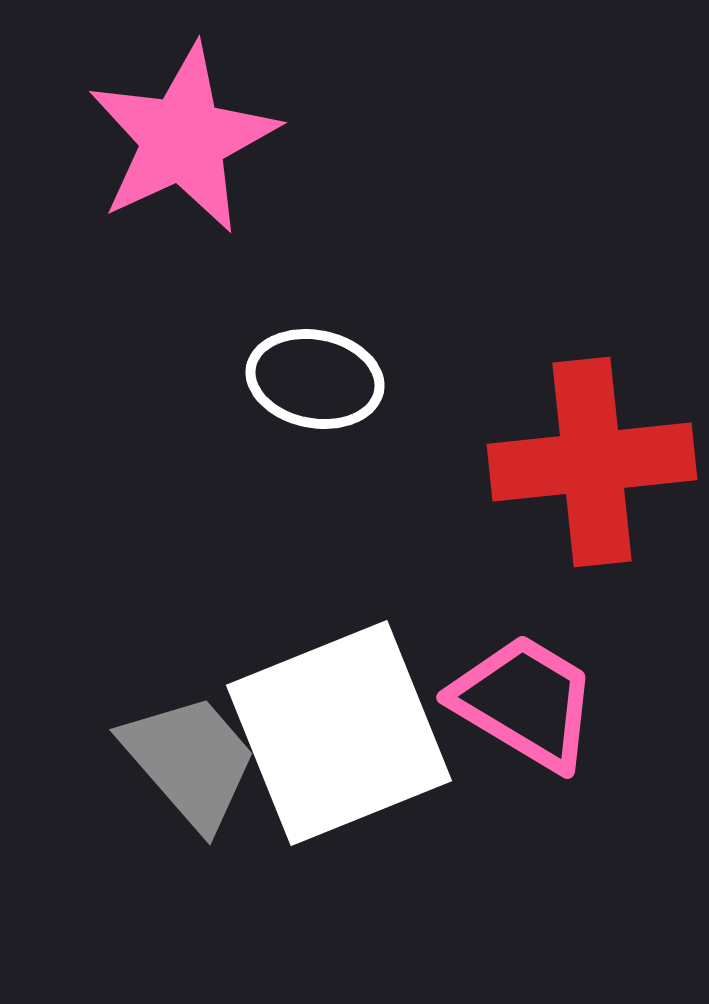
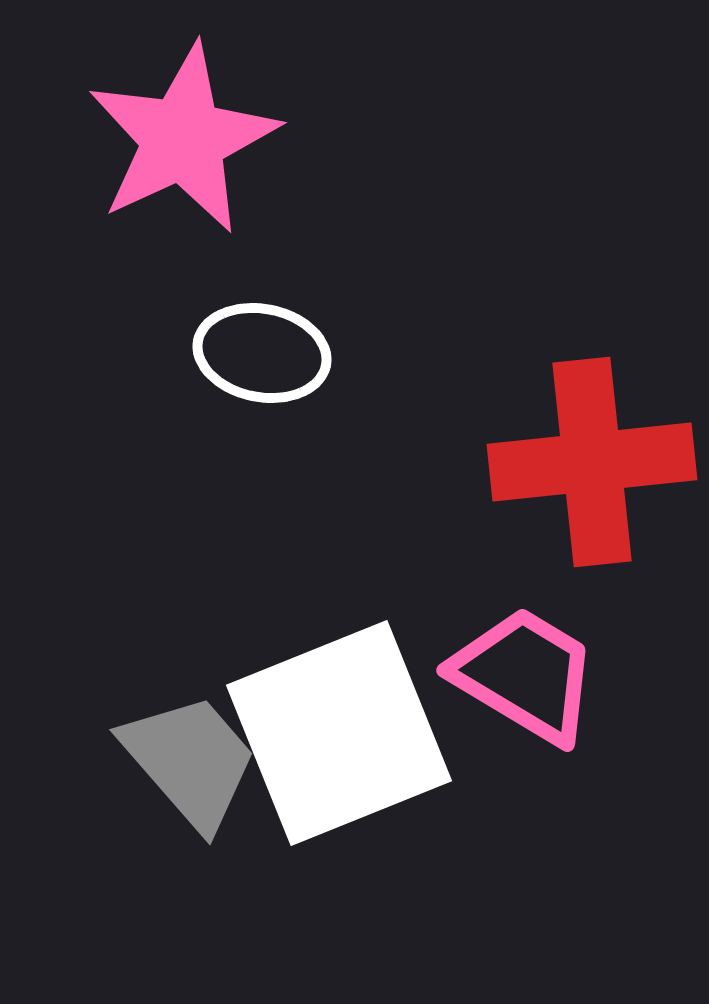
white ellipse: moved 53 px left, 26 px up
pink trapezoid: moved 27 px up
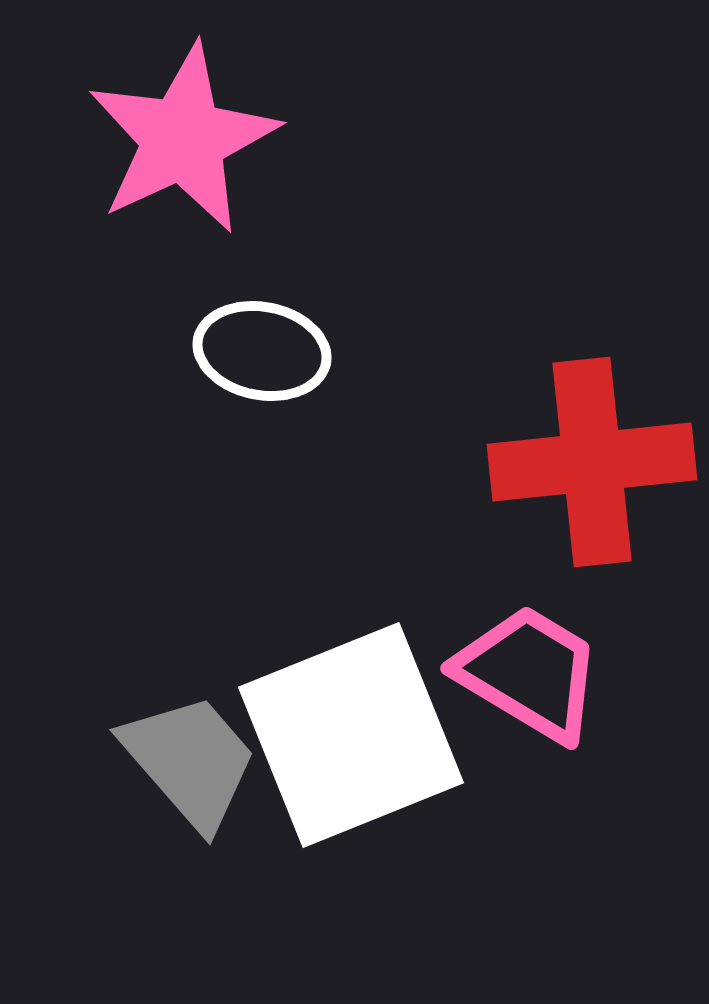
white ellipse: moved 2 px up
pink trapezoid: moved 4 px right, 2 px up
white square: moved 12 px right, 2 px down
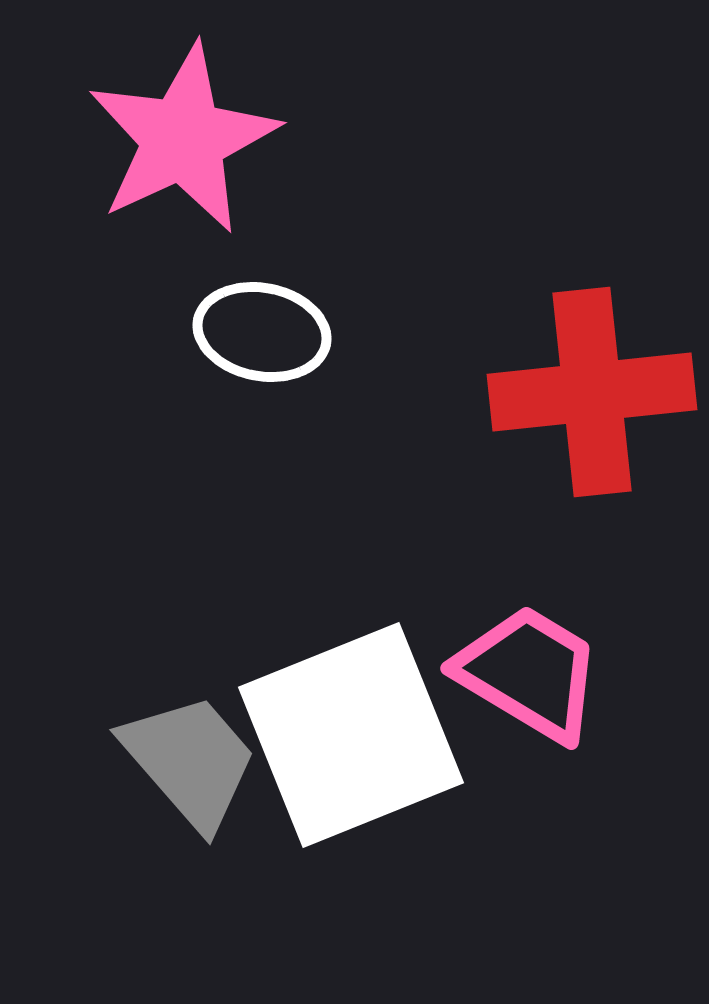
white ellipse: moved 19 px up
red cross: moved 70 px up
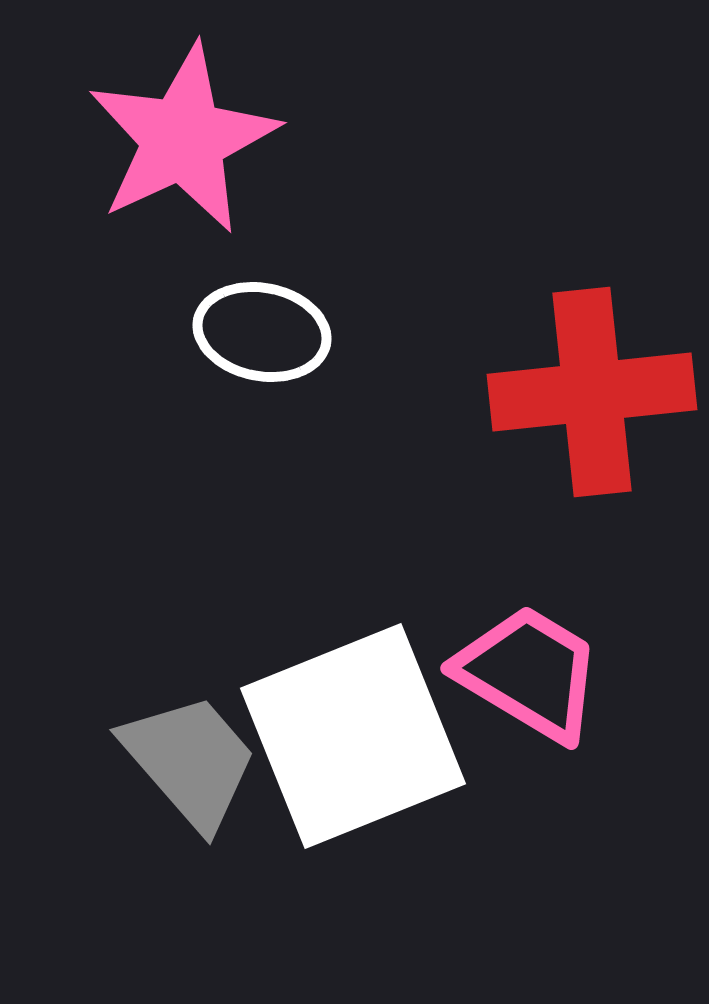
white square: moved 2 px right, 1 px down
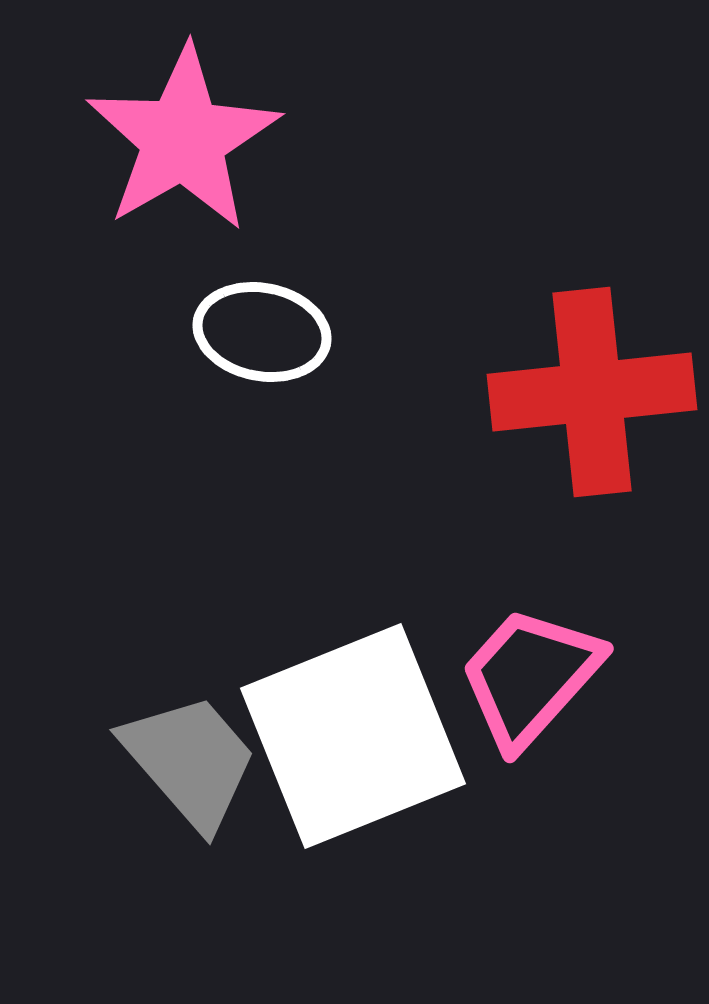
pink star: rotated 5 degrees counterclockwise
pink trapezoid: moved 1 px right, 4 px down; rotated 79 degrees counterclockwise
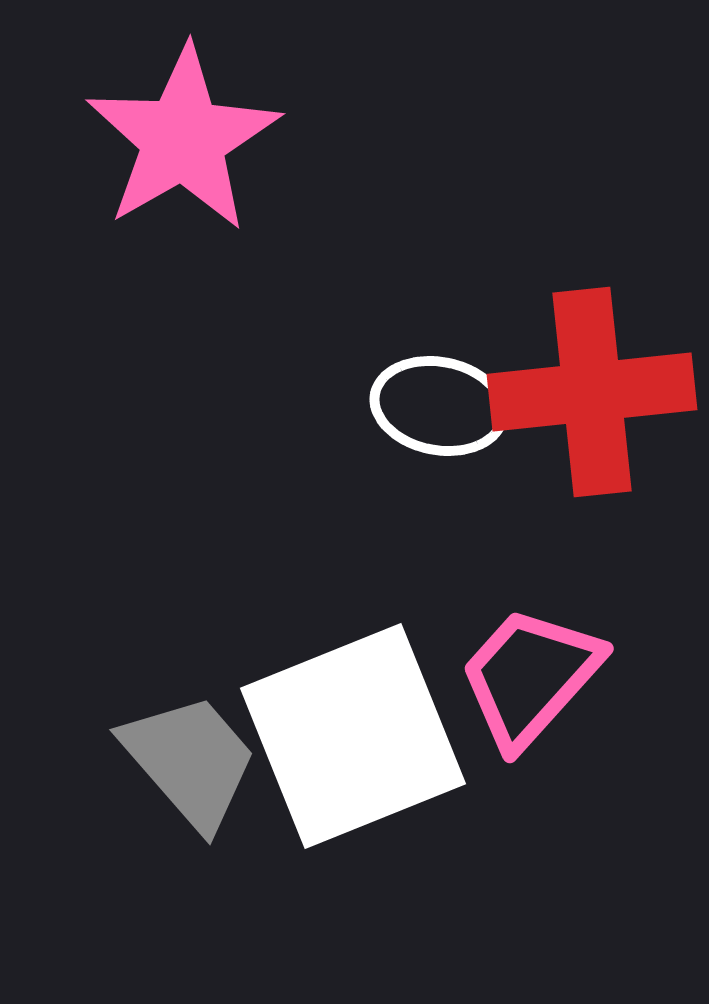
white ellipse: moved 177 px right, 74 px down
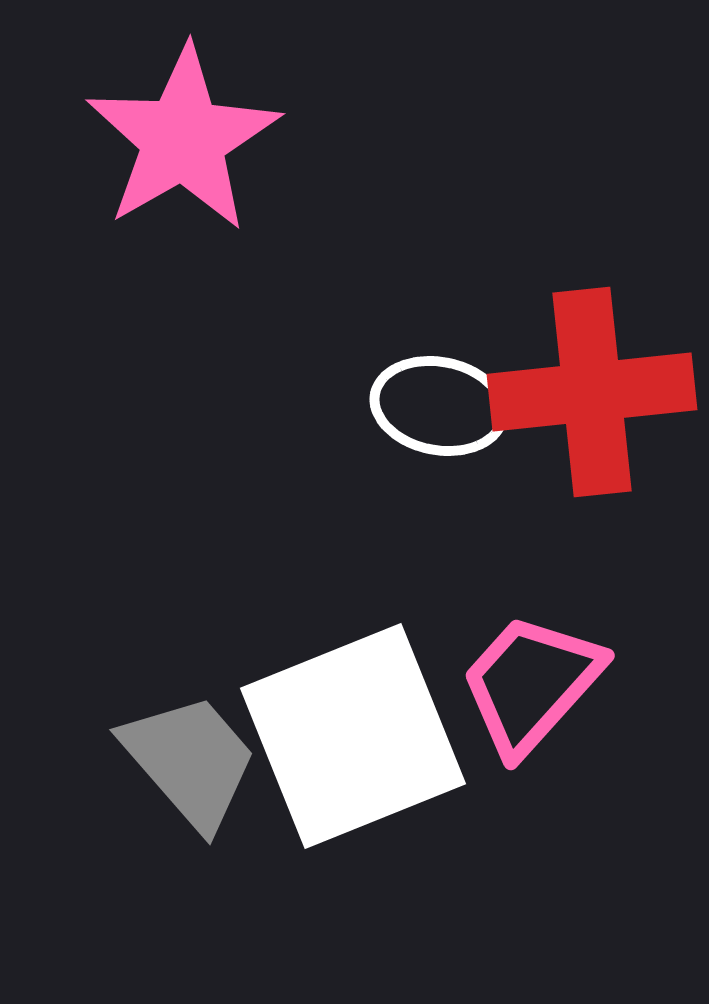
pink trapezoid: moved 1 px right, 7 px down
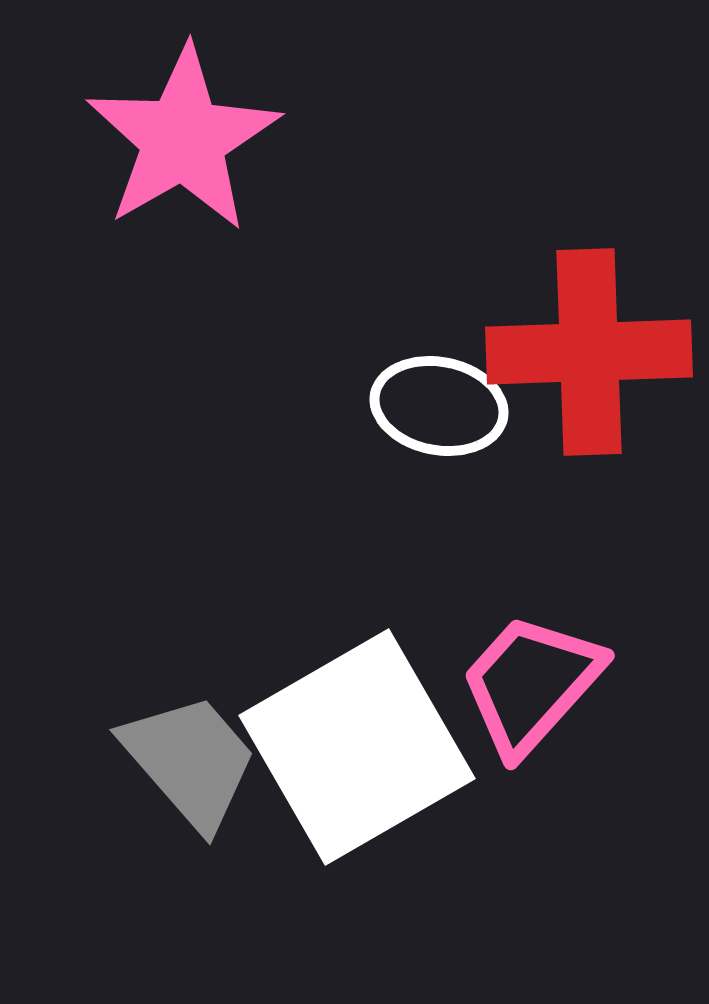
red cross: moved 3 px left, 40 px up; rotated 4 degrees clockwise
white square: moved 4 px right, 11 px down; rotated 8 degrees counterclockwise
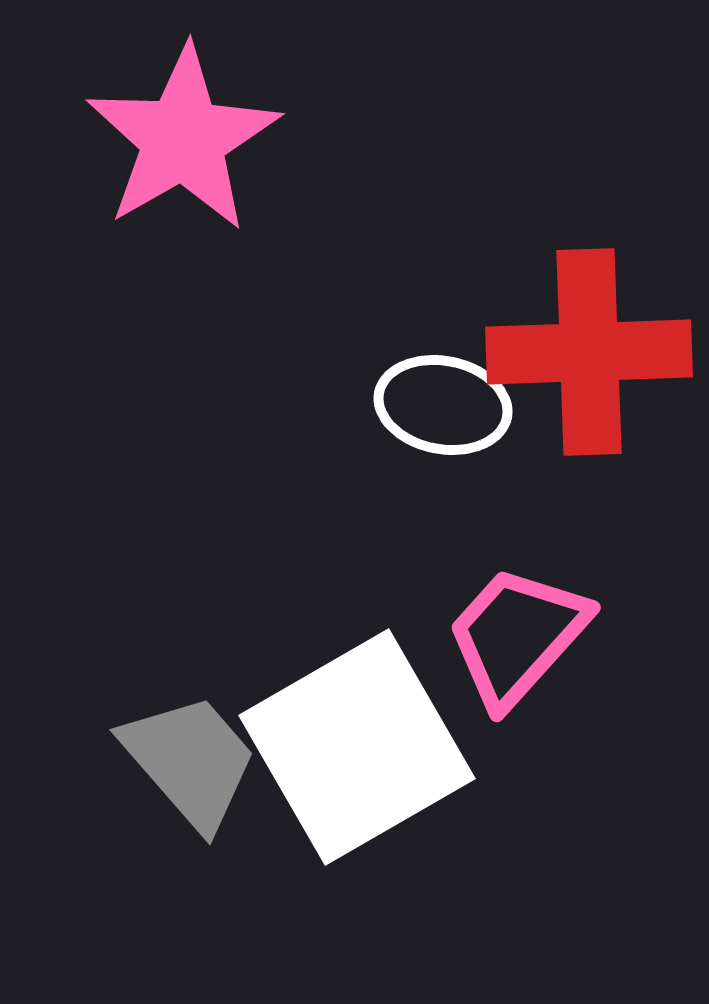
white ellipse: moved 4 px right, 1 px up
pink trapezoid: moved 14 px left, 48 px up
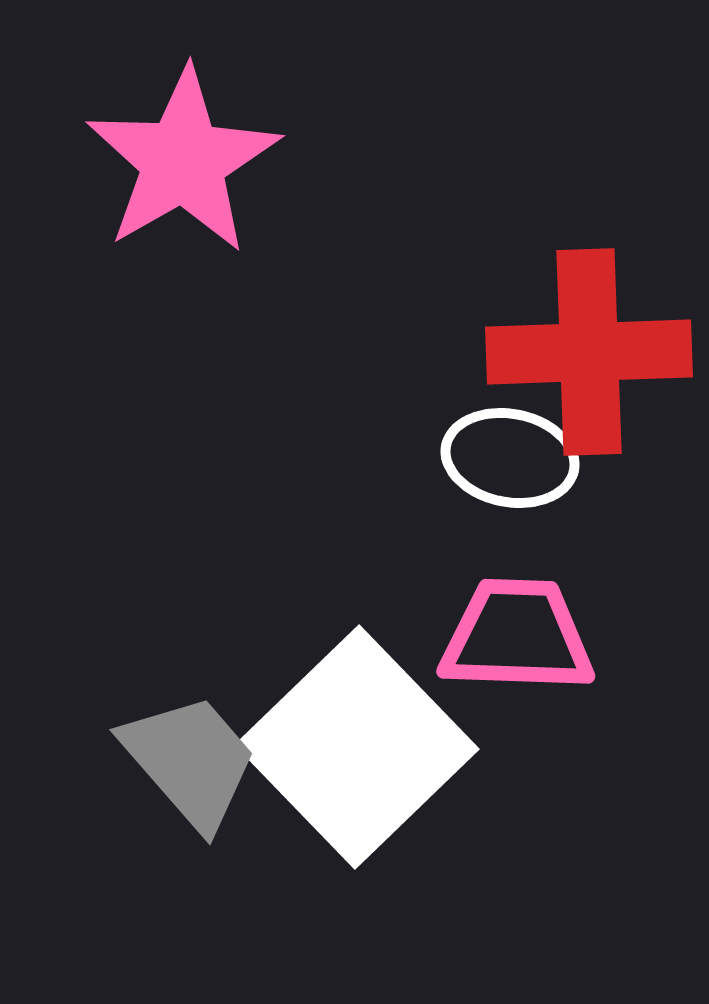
pink star: moved 22 px down
white ellipse: moved 67 px right, 53 px down
pink trapezoid: rotated 50 degrees clockwise
white square: rotated 14 degrees counterclockwise
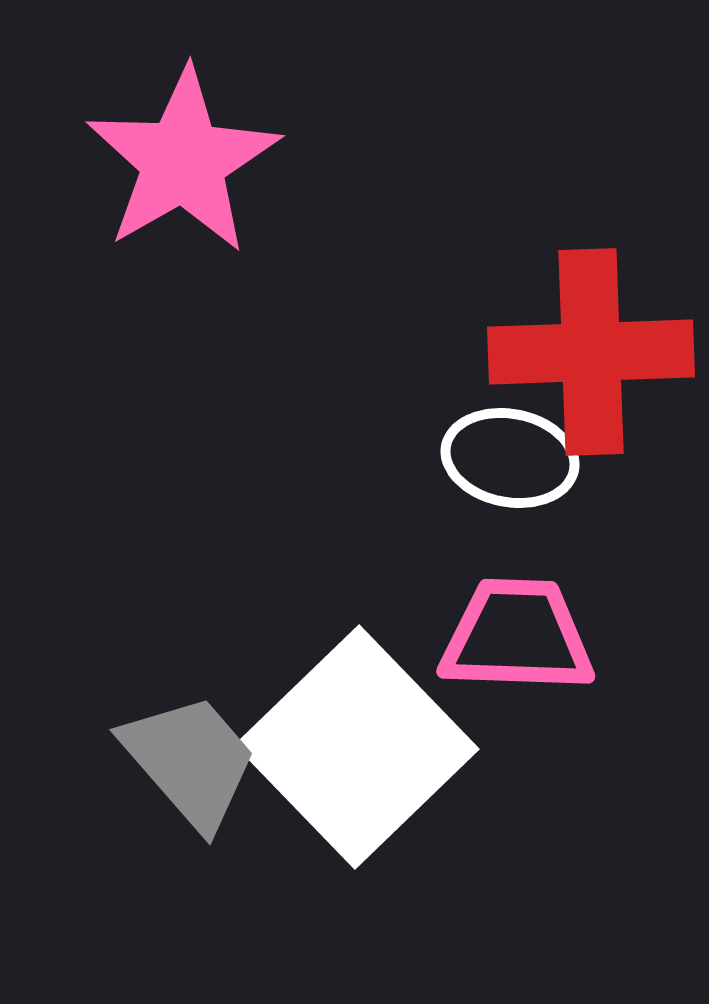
red cross: moved 2 px right
